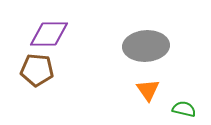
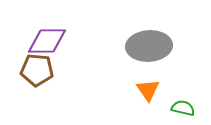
purple diamond: moved 2 px left, 7 px down
gray ellipse: moved 3 px right
green semicircle: moved 1 px left, 1 px up
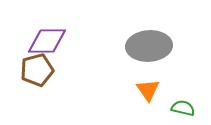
brown pentagon: rotated 20 degrees counterclockwise
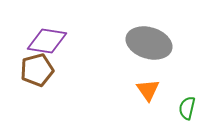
purple diamond: rotated 9 degrees clockwise
gray ellipse: moved 3 px up; rotated 21 degrees clockwise
green semicircle: moved 4 px right; rotated 90 degrees counterclockwise
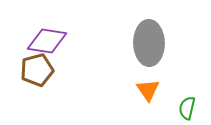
gray ellipse: rotated 72 degrees clockwise
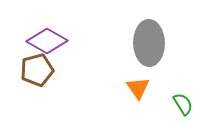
purple diamond: rotated 21 degrees clockwise
orange triangle: moved 10 px left, 2 px up
green semicircle: moved 4 px left, 4 px up; rotated 135 degrees clockwise
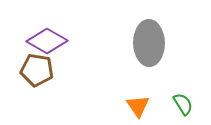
brown pentagon: rotated 24 degrees clockwise
orange triangle: moved 18 px down
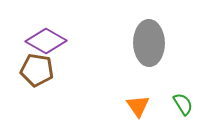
purple diamond: moved 1 px left
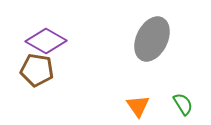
gray ellipse: moved 3 px right, 4 px up; rotated 27 degrees clockwise
